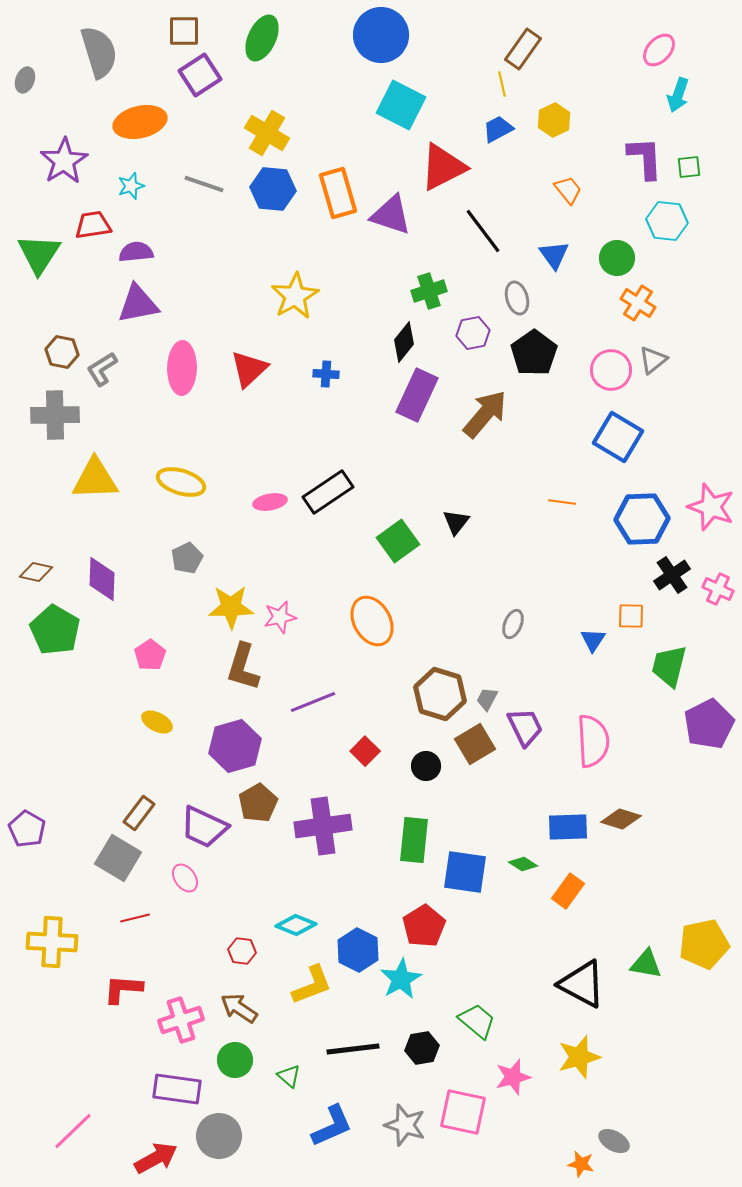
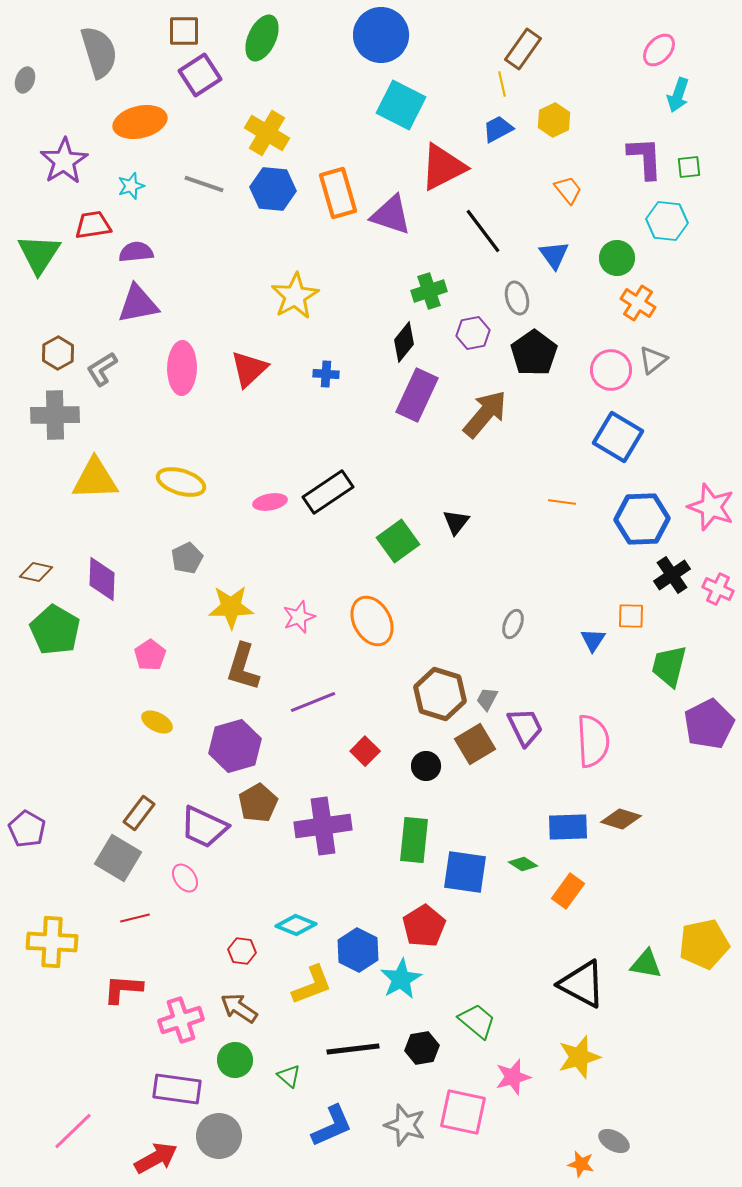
brown hexagon at (62, 352): moved 4 px left, 1 px down; rotated 20 degrees clockwise
pink star at (280, 617): moved 19 px right; rotated 8 degrees counterclockwise
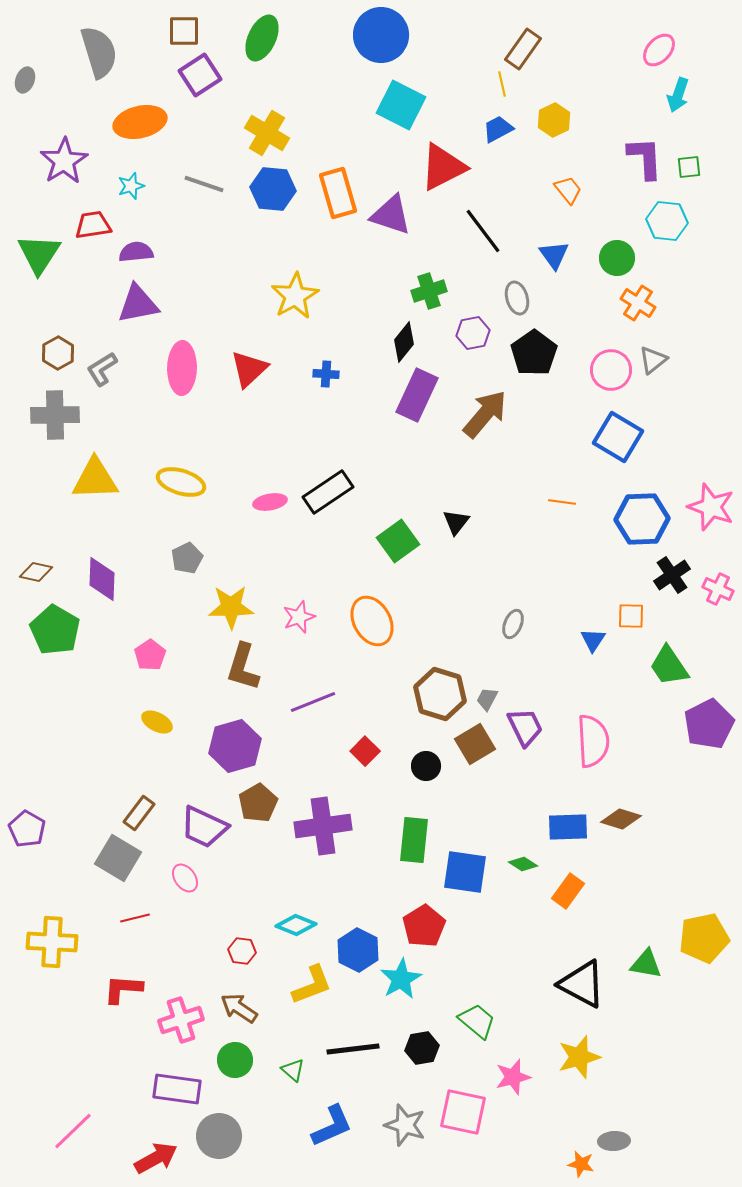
green trapezoid at (669, 666): rotated 48 degrees counterclockwise
yellow pentagon at (704, 944): moved 6 px up
green triangle at (289, 1076): moved 4 px right, 6 px up
gray ellipse at (614, 1141): rotated 32 degrees counterclockwise
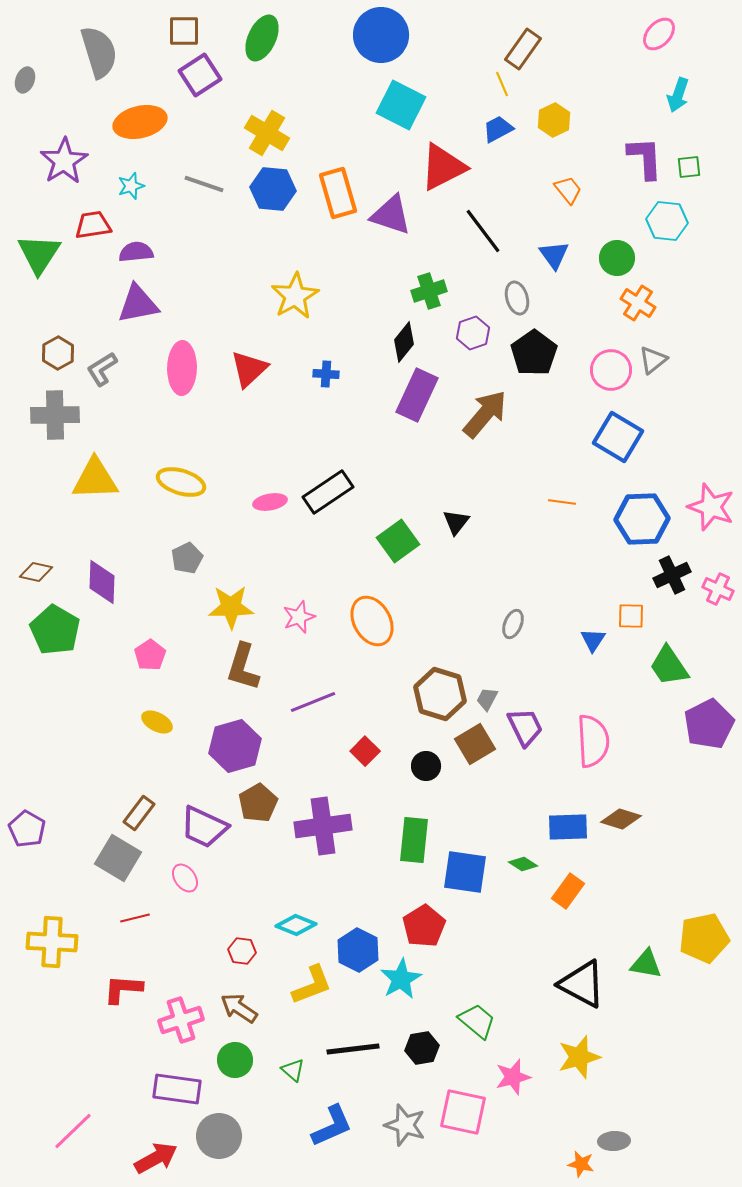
pink ellipse at (659, 50): moved 16 px up
yellow line at (502, 84): rotated 10 degrees counterclockwise
purple hexagon at (473, 333): rotated 8 degrees counterclockwise
black cross at (672, 575): rotated 9 degrees clockwise
purple diamond at (102, 579): moved 3 px down
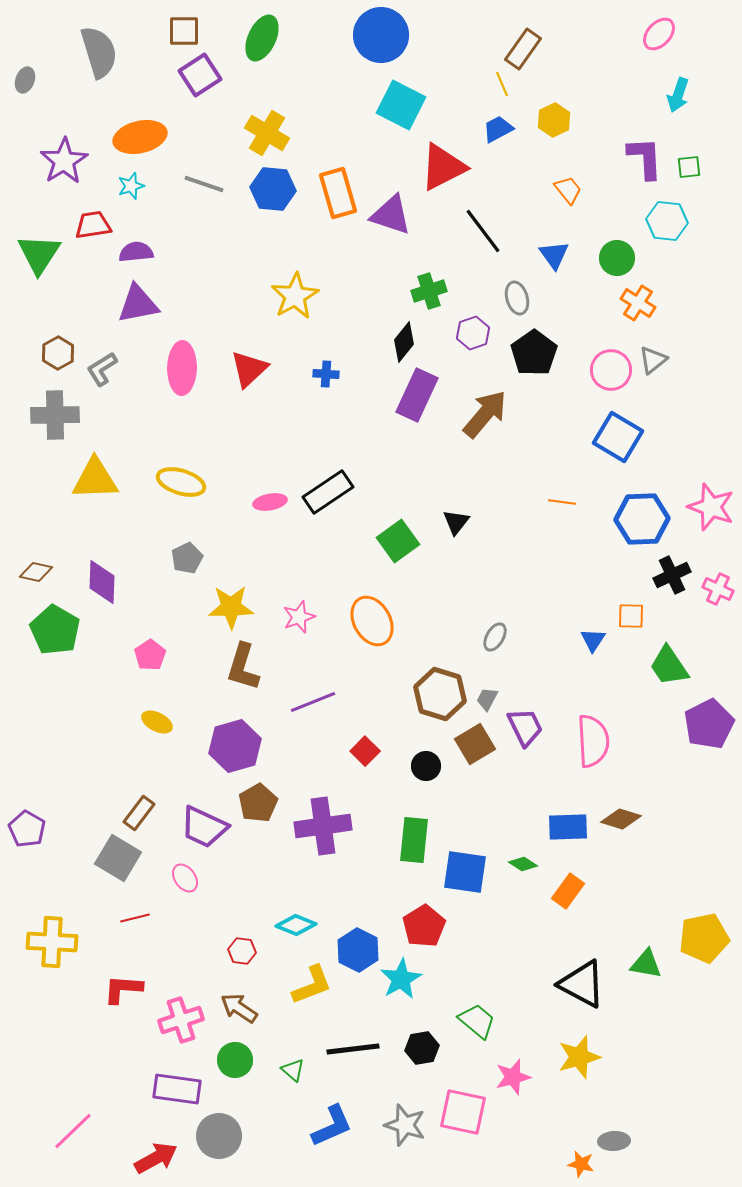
orange ellipse at (140, 122): moved 15 px down
gray ellipse at (513, 624): moved 18 px left, 13 px down; rotated 8 degrees clockwise
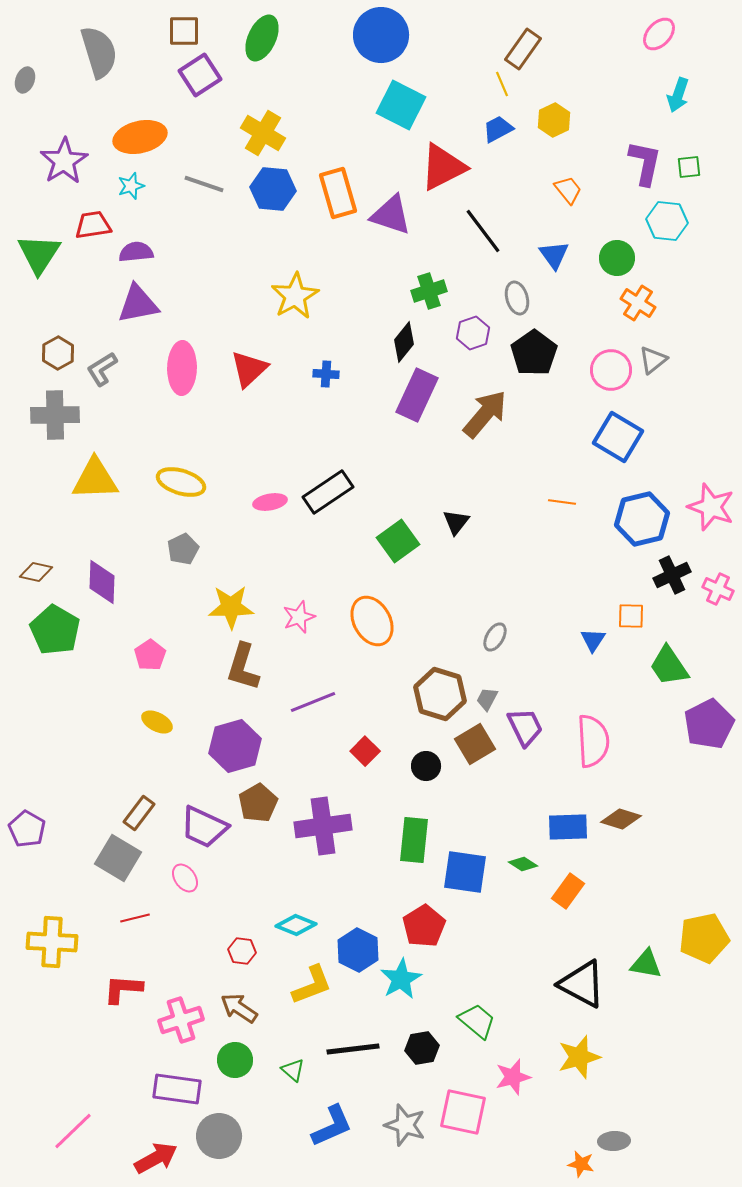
yellow cross at (267, 133): moved 4 px left
purple L-shape at (645, 158): moved 5 px down; rotated 15 degrees clockwise
blue hexagon at (642, 519): rotated 12 degrees counterclockwise
gray pentagon at (187, 558): moved 4 px left, 9 px up
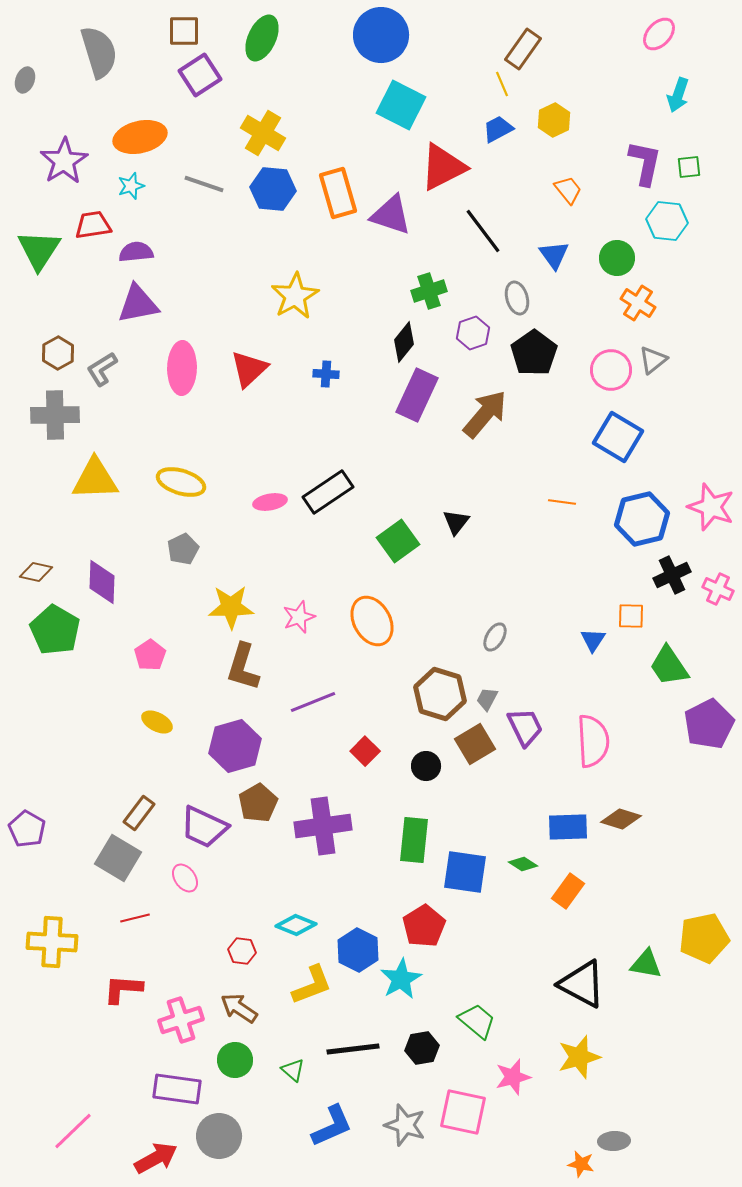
green triangle at (39, 254): moved 4 px up
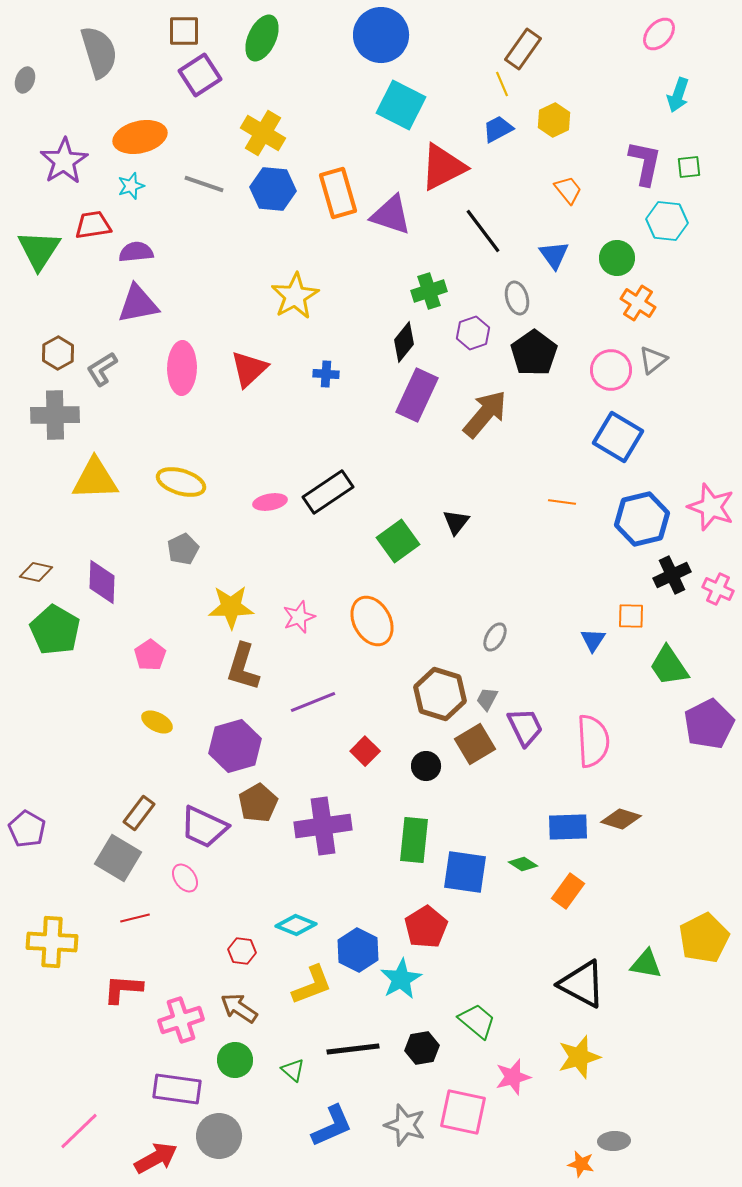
red pentagon at (424, 926): moved 2 px right, 1 px down
yellow pentagon at (704, 938): rotated 15 degrees counterclockwise
pink line at (73, 1131): moved 6 px right
